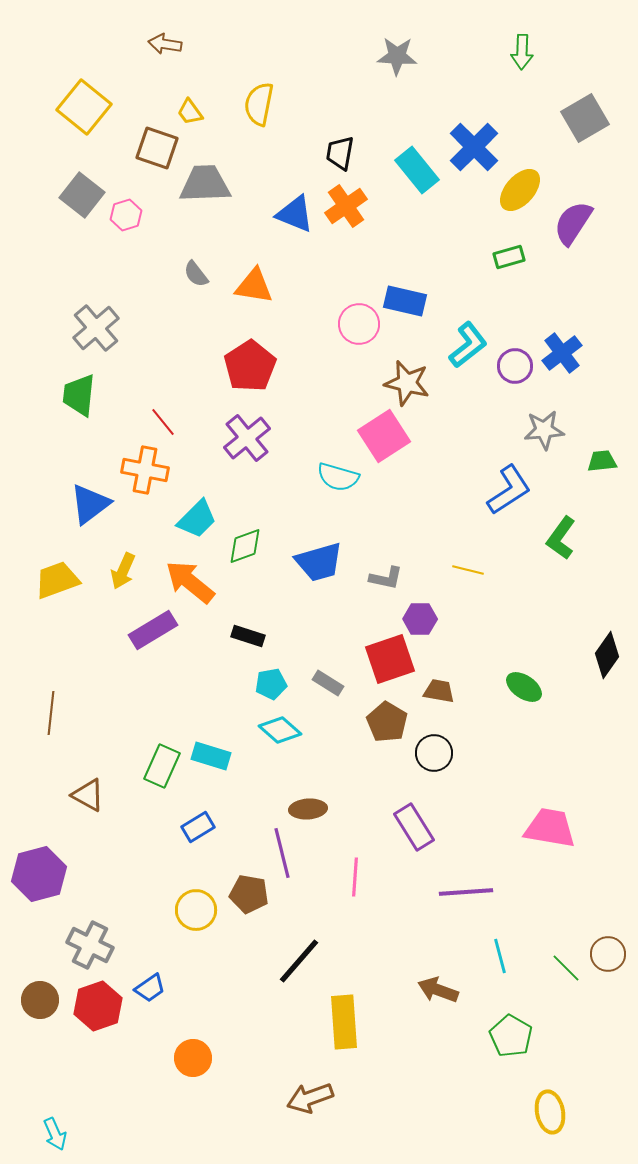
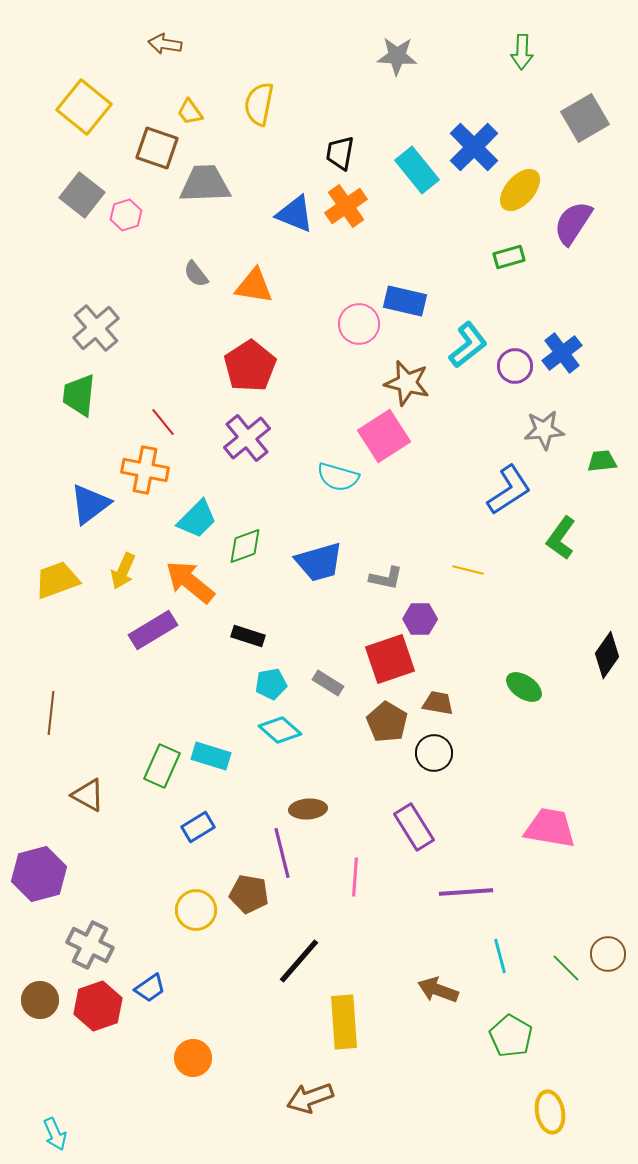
brown trapezoid at (439, 691): moved 1 px left, 12 px down
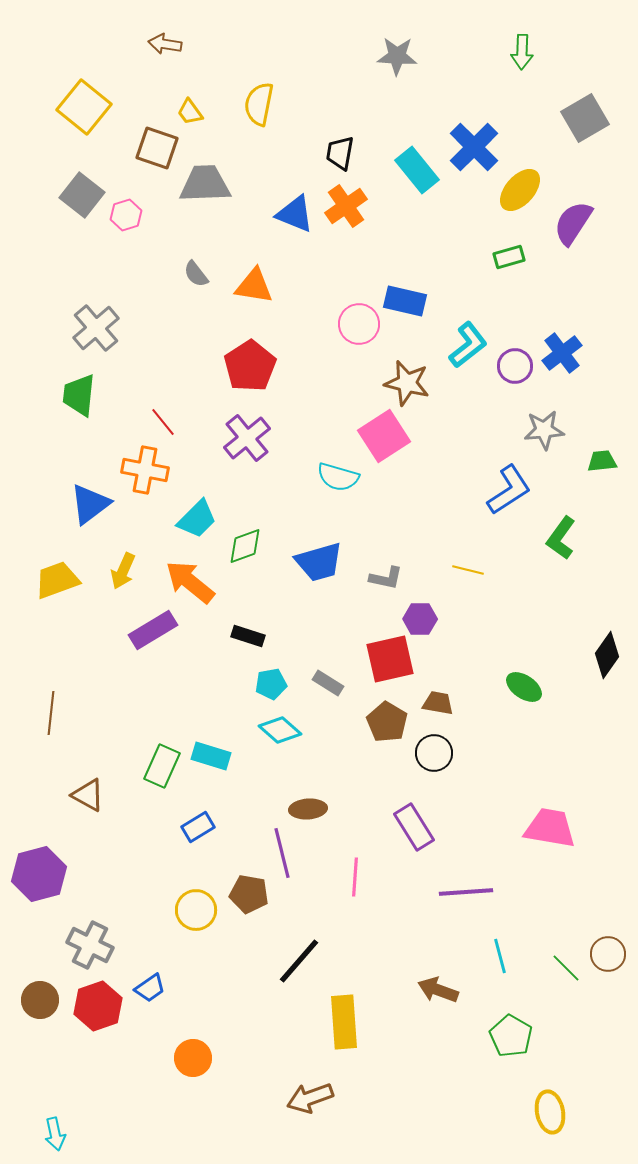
red square at (390, 659): rotated 6 degrees clockwise
cyan arrow at (55, 1134): rotated 12 degrees clockwise
